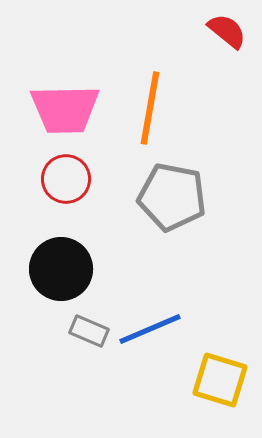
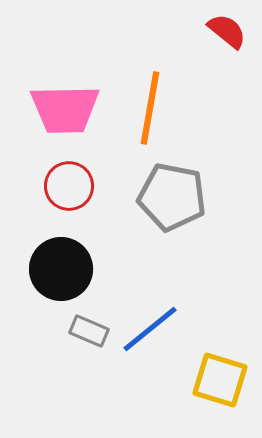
red circle: moved 3 px right, 7 px down
blue line: rotated 16 degrees counterclockwise
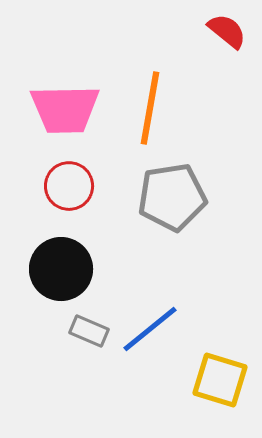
gray pentagon: rotated 20 degrees counterclockwise
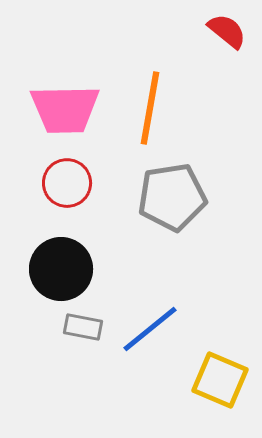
red circle: moved 2 px left, 3 px up
gray rectangle: moved 6 px left, 4 px up; rotated 12 degrees counterclockwise
yellow square: rotated 6 degrees clockwise
